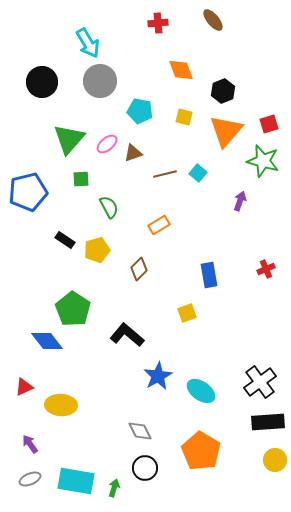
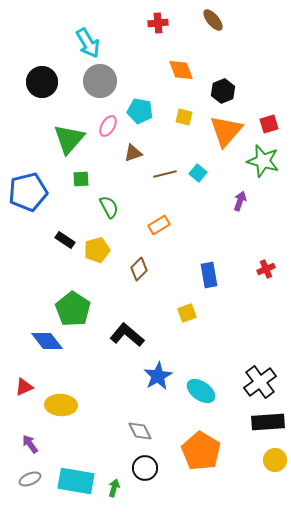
pink ellipse at (107, 144): moved 1 px right, 18 px up; rotated 20 degrees counterclockwise
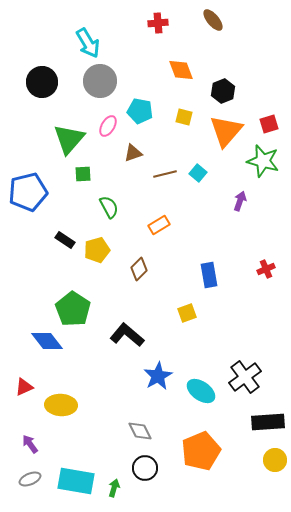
green square at (81, 179): moved 2 px right, 5 px up
black cross at (260, 382): moved 15 px left, 5 px up
orange pentagon at (201, 451): rotated 18 degrees clockwise
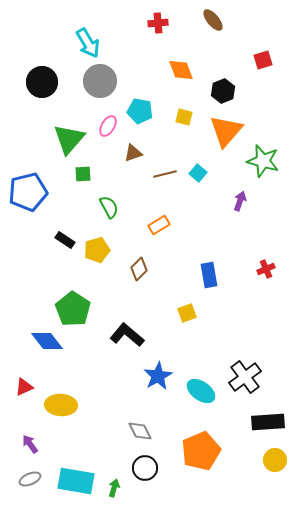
red square at (269, 124): moved 6 px left, 64 px up
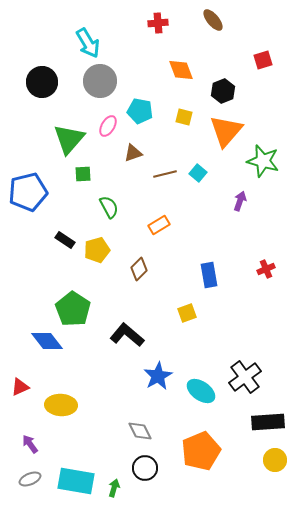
red triangle at (24, 387): moved 4 px left
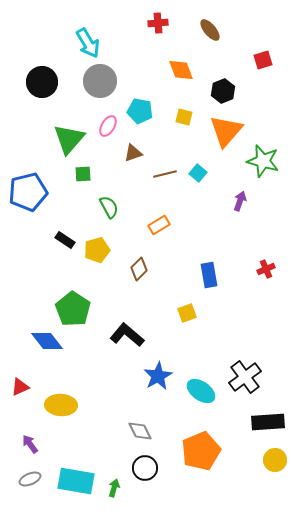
brown ellipse at (213, 20): moved 3 px left, 10 px down
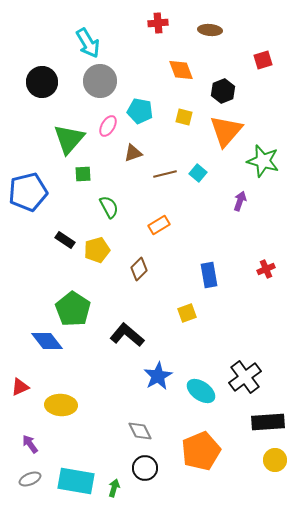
brown ellipse at (210, 30): rotated 45 degrees counterclockwise
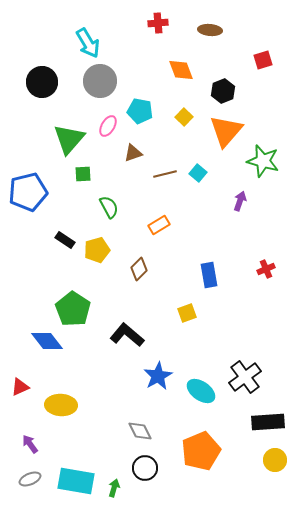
yellow square at (184, 117): rotated 30 degrees clockwise
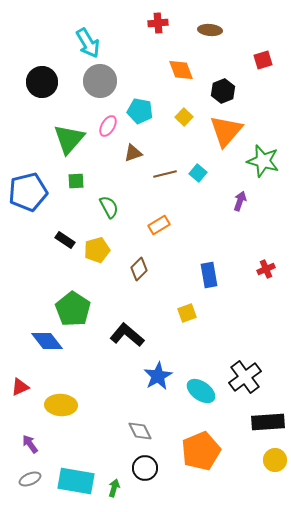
green square at (83, 174): moved 7 px left, 7 px down
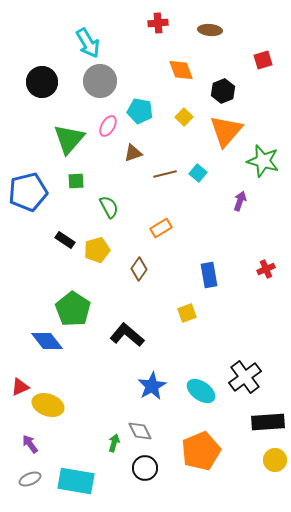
orange rectangle at (159, 225): moved 2 px right, 3 px down
brown diamond at (139, 269): rotated 10 degrees counterclockwise
blue star at (158, 376): moved 6 px left, 10 px down
yellow ellipse at (61, 405): moved 13 px left; rotated 16 degrees clockwise
green arrow at (114, 488): moved 45 px up
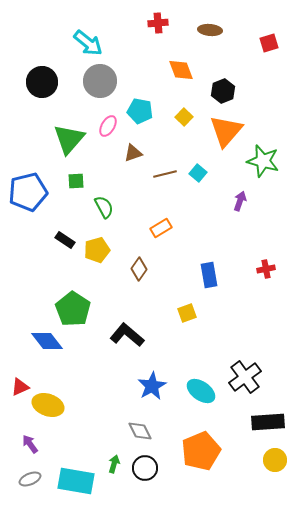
cyan arrow at (88, 43): rotated 20 degrees counterclockwise
red square at (263, 60): moved 6 px right, 17 px up
green semicircle at (109, 207): moved 5 px left
red cross at (266, 269): rotated 12 degrees clockwise
green arrow at (114, 443): moved 21 px down
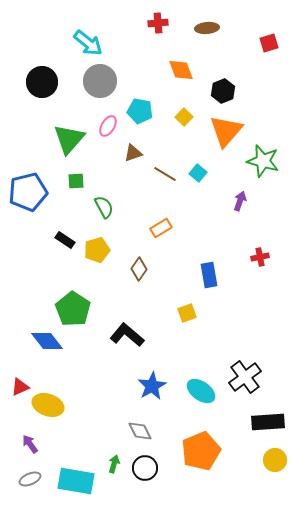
brown ellipse at (210, 30): moved 3 px left, 2 px up; rotated 10 degrees counterclockwise
brown line at (165, 174): rotated 45 degrees clockwise
red cross at (266, 269): moved 6 px left, 12 px up
